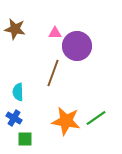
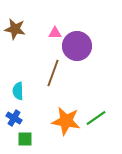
cyan semicircle: moved 1 px up
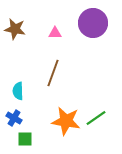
purple circle: moved 16 px right, 23 px up
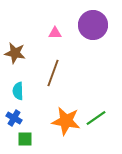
purple circle: moved 2 px down
brown star: moved 24 px down
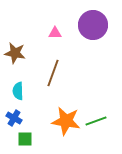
green line: moved 3 px down; rotated 15 degrees clockwise
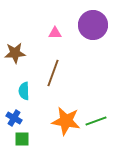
brown star: rotated 15 degrees counterclockwise
cyan semicircle: moved 6 px right
green square: moved 3 px left
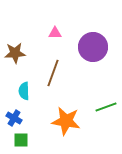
purple circle: moved 22 px down
green line: moved 10 px right, 14 px up
green square: moved 1 px left, 1 px down
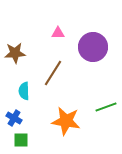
pink triangle: moved 3 px right
brown line: rotated 12 degrees clockwise
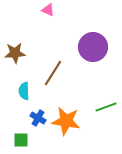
pink triangle: moved 10 px left, 23 px up; rotated 24 degrees clockwise
blue cross: moved 24 px right
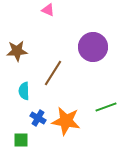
brown star: moved 2 px right, 2 px up
